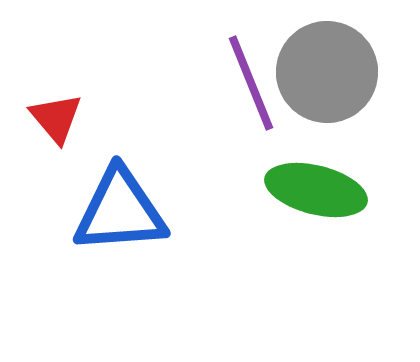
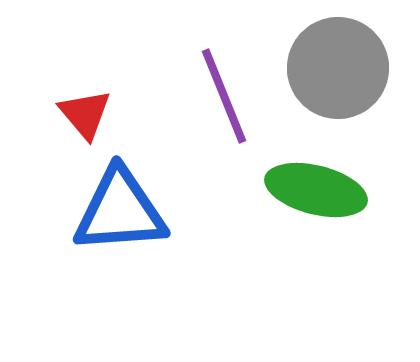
gray circle: moved 11 px right, 4 px up
purple line: moved 27 px left, 13 px down
red triangle: moved 29 px right, 4 px up
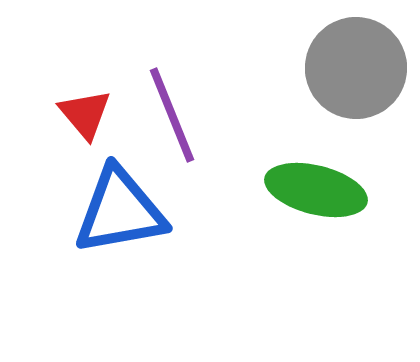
gray circle: moved 18 px right
purple line: moved 52 px left, 19 px down
blue triangle: rotated 6 degrees counterclockwise
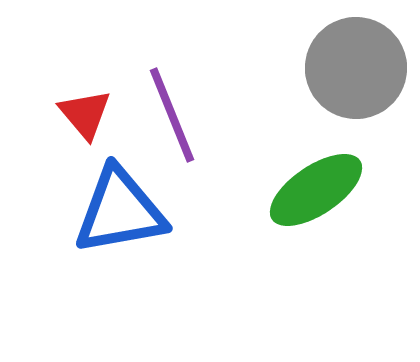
green ellipse: rotated 48 degrees counterclockwise
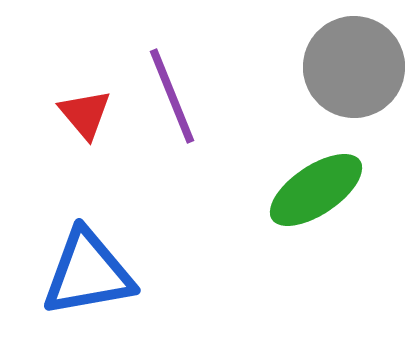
gray circle: moved 2 px left, 1 px up
purple line: moved 19 px up
blue triangle: moved 32 px left, 62 px down
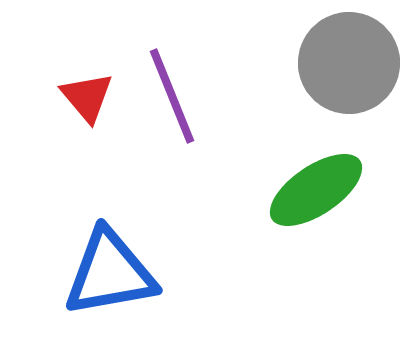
gray circle: moved 5 px left, 4 px up
red triangle: moved 2 px right, 17 px up
blue triangle: moved 22 px right
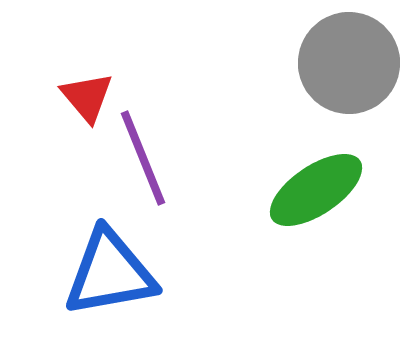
purple line: moved 29 px left, 62 px down
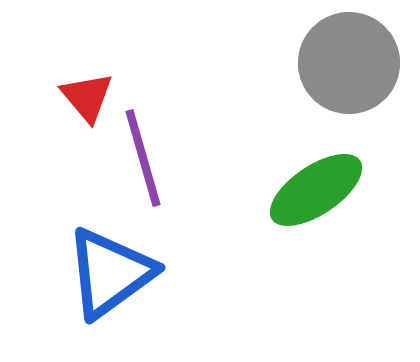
purple line: rotated 6 degrees clockwise
blue triangle: rotated 26 degrees counterclockwise
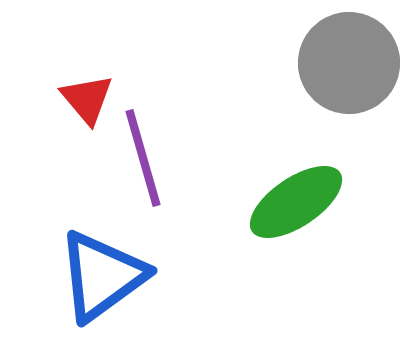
red triangle: moved 2 px down
green ellipse: moved 20 px left, 12 px down
blue triangle: moved 8 px left, 3 px down
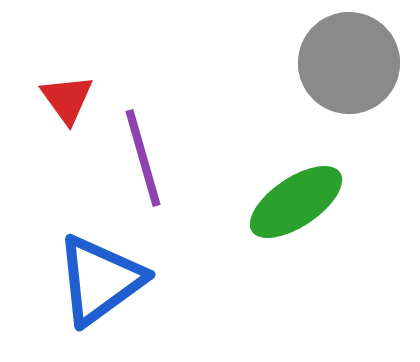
red triangle: moved 20 px left; rotated 4 degrees clockwise
blue triangle: moved 2 px left, 4 px down
